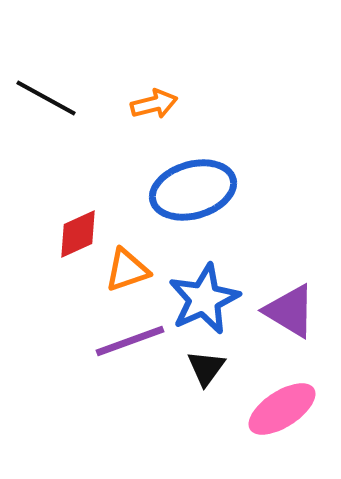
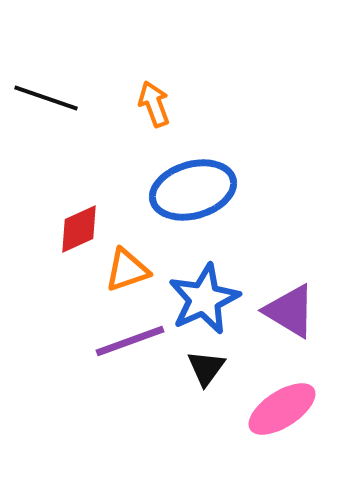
black line: rotated 10 degrees counterclockwise
orange arrow: rotated 96 degrees counterclockwise
red diamond: moved 1 px right, 5 px up
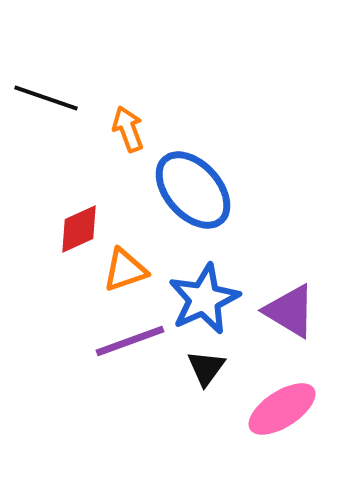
orange arrow: moved 26 px left, 25 px down
blue ellipse: rotated 64 degrees clockwise
orange triangle: moved 2 px left
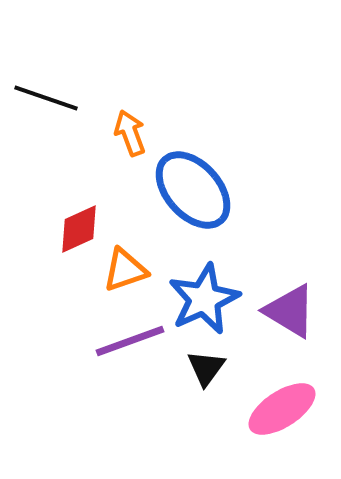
orange arrow: moved 2 px right, 4 px down
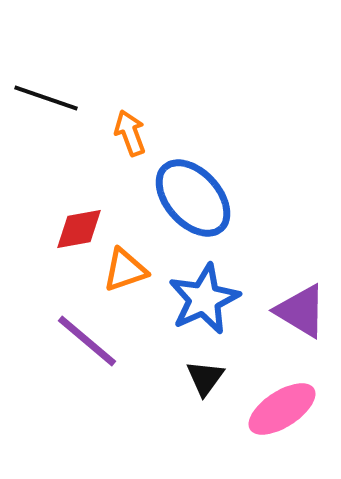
blue ellipse: moved 8 px down
red diamond: rotated 14 degrees clockwise
purple triangle: moved 11 px right
purple line: moved 43 px left; rotated 60 degrees clockwise
black triangle: moved 1 px left, 10 px down
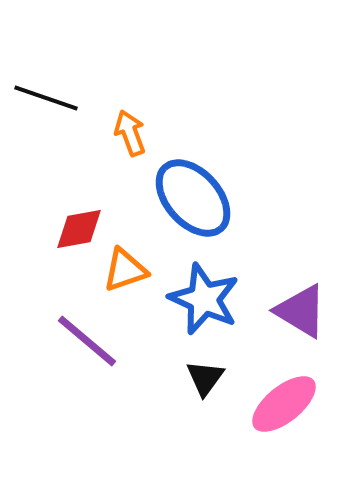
blue star: rotated 24 degrees counterclockwise
pink ellipse: moved 2 px right, 5 px up; rotated 6 degrees counterclockwise
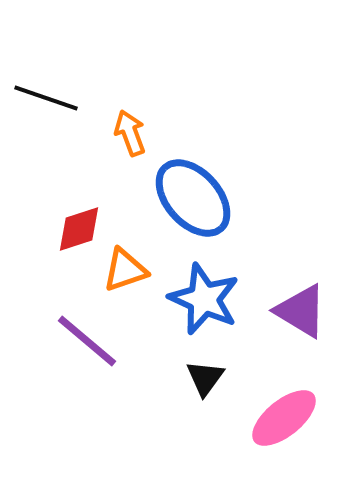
red diamond: rotated 8 degrees counterclockwise
pink ellipse: moved 14 px down
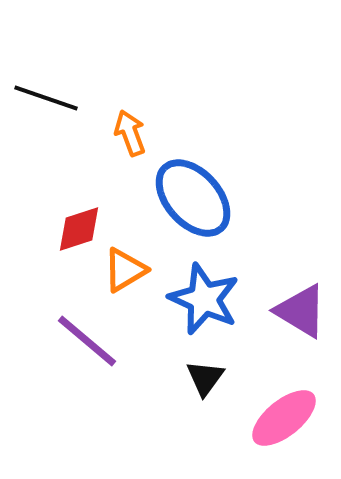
orange triangle: rotated 12 degrees counterclockwise
